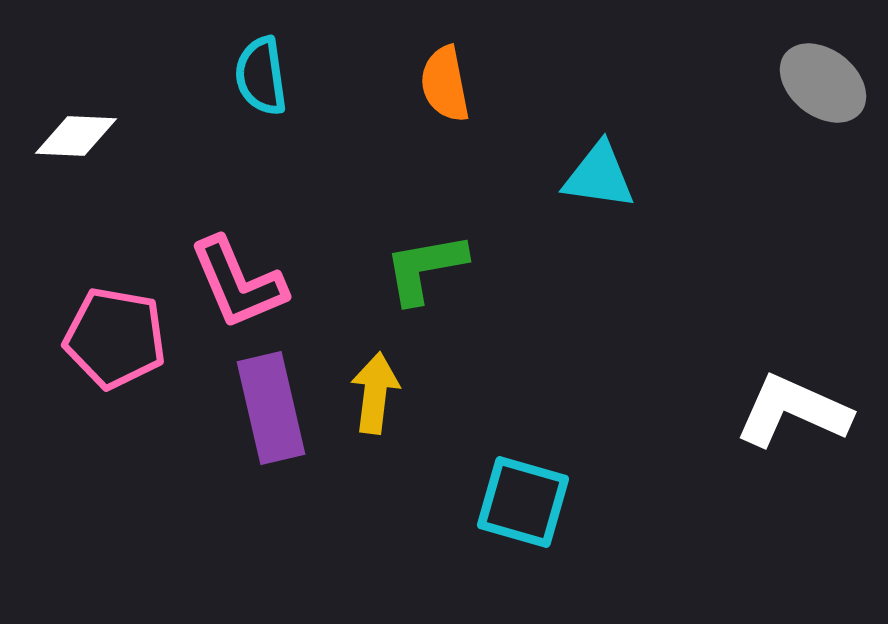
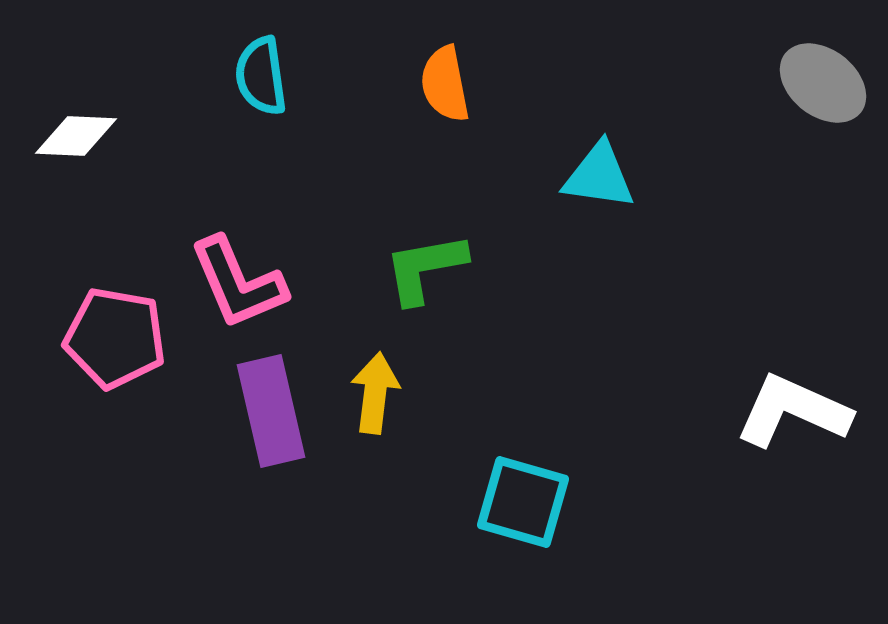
purple rectangle: moved 3 px down
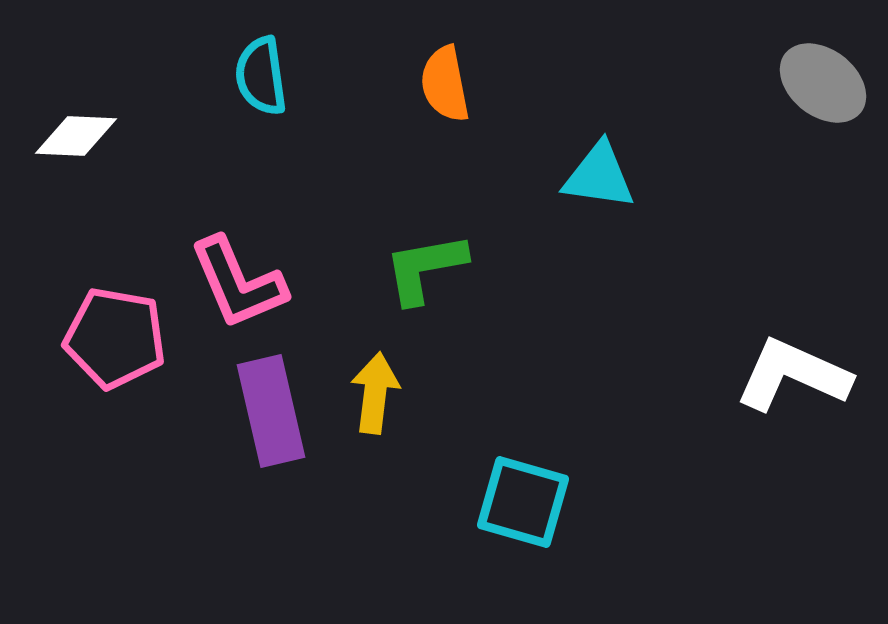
white L-shape: moved 36 px up
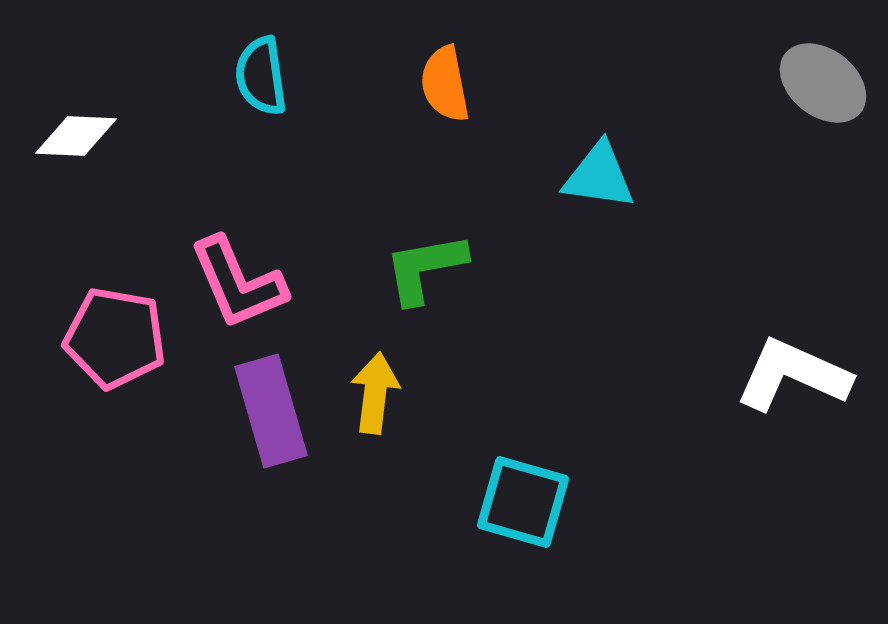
purple rectangle: rotated 3 degrees counterclockwise
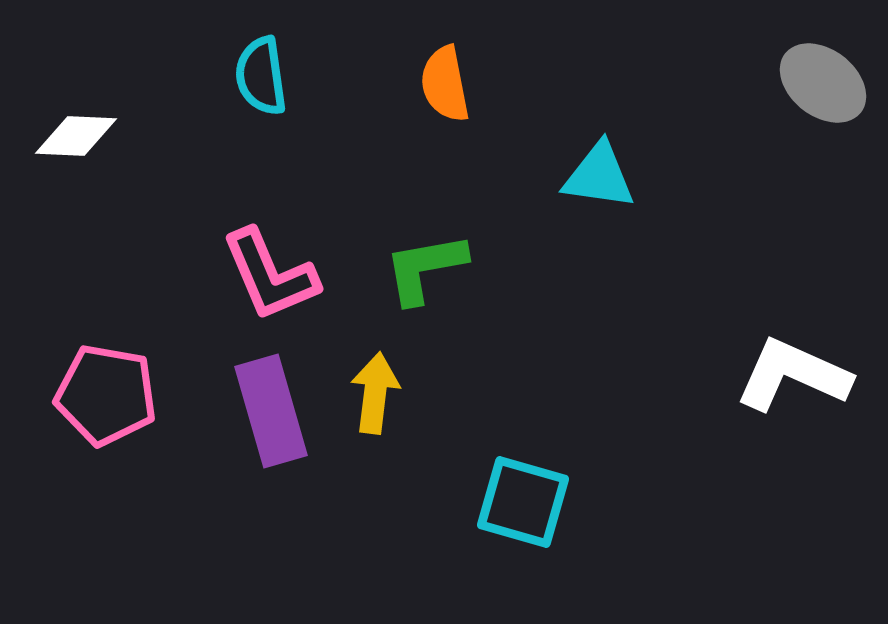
pink L-shape: moved 32 px right, 8 px up
pink pentagon: moved 9 px left, 57 px down
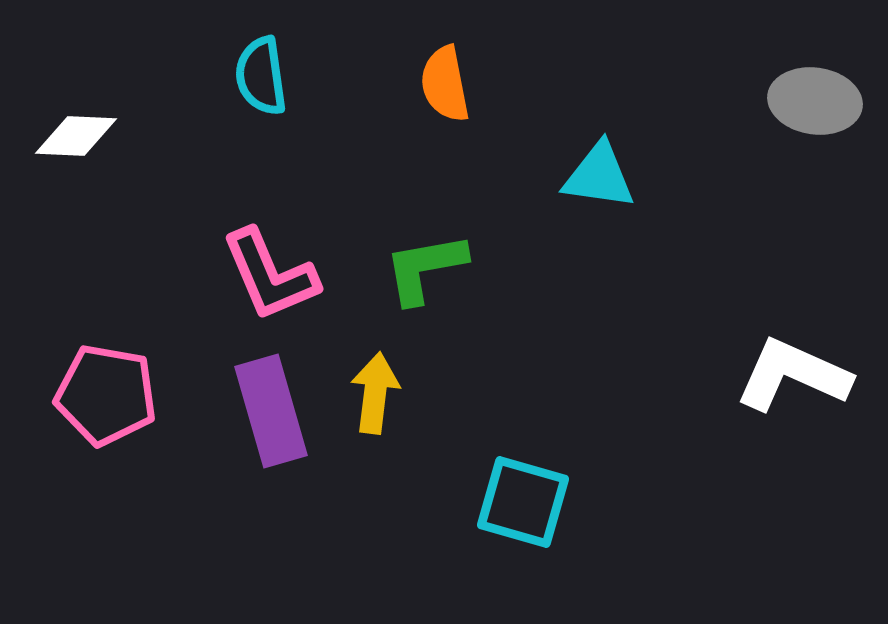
gray ellipse: moved 8 px left, 18 px down; rotated 30 degrees counterclockwise
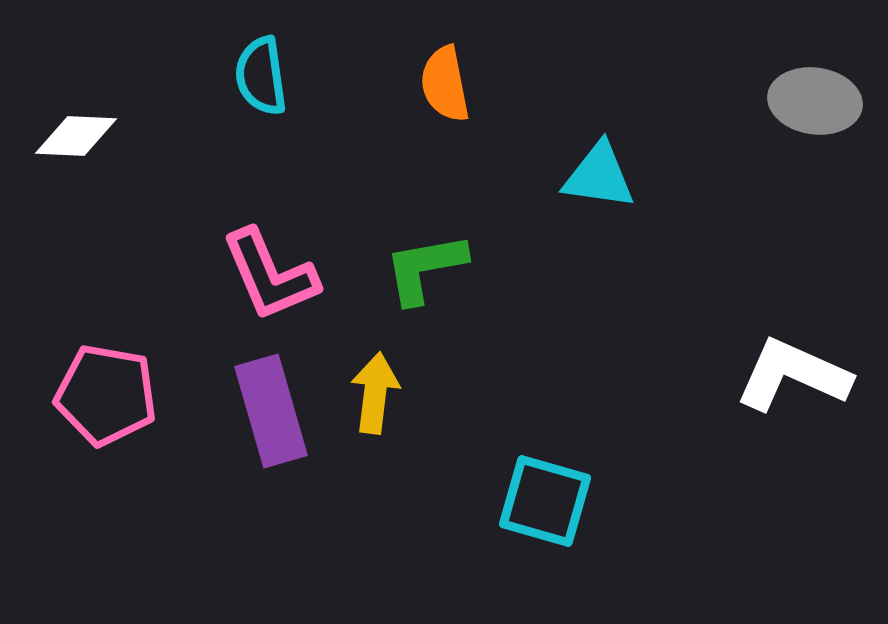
cyan square: moved 22 px right, 1 px up
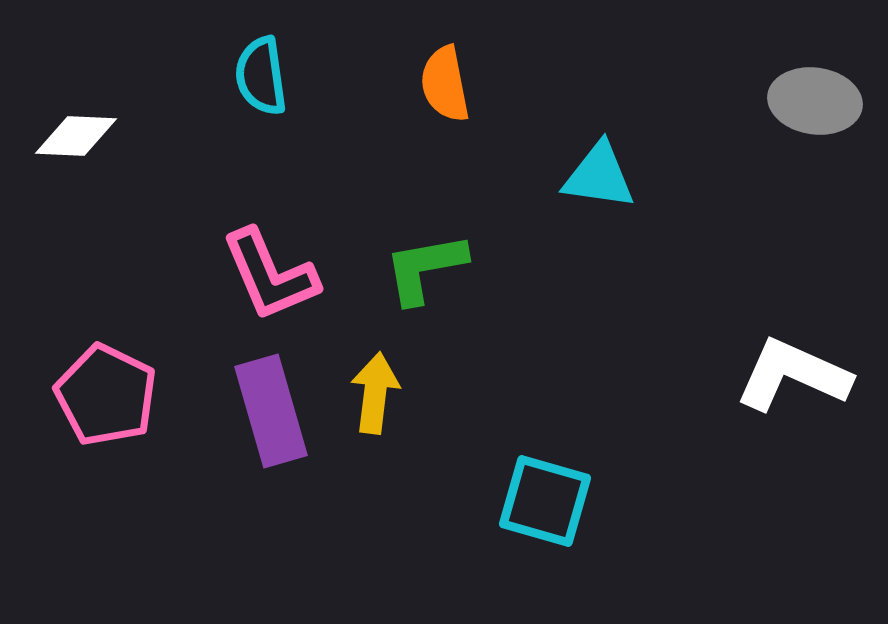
pink pentagon: rotated 16 degrees clockwise
